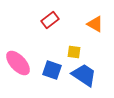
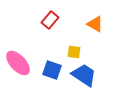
red rectangle: rotated 12 degrees counterclockwise
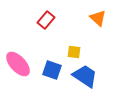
red rectangle: moved 4 px left
orange triangle: moved 3 px right, 6 px up; rotated 12 degrees clockwise
pink ellipse: moved 1 px down
blue trapezoid: moved 1 px right, 1 px down
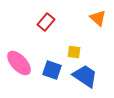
red rectangle: moved 2 px down
pink ellipse: moved 1 px right, 1 px up
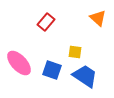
yellow square: moved 1 px right
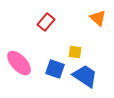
blue square: moved 3 px right, 1 px up
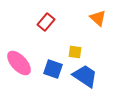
blue square: moved 2 px left
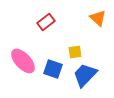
red rectangle: rotated 12 degrees clockwise
yellow square: rotated 16 degrees counterclockwise
pink ellipse: moved 4 px right, 2 px up
blue trapezoid: moved 1 px up; rotated 80 degrees counterclockwise
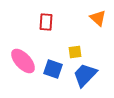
red rectangle: rotated 48 degrees counterclockwise
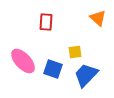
blue trapezoid: moved 1 px right
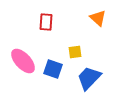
blue trapezoid: moved 3 px right, 3 px down
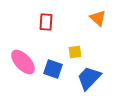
pink ellipse: moved 1 px down
